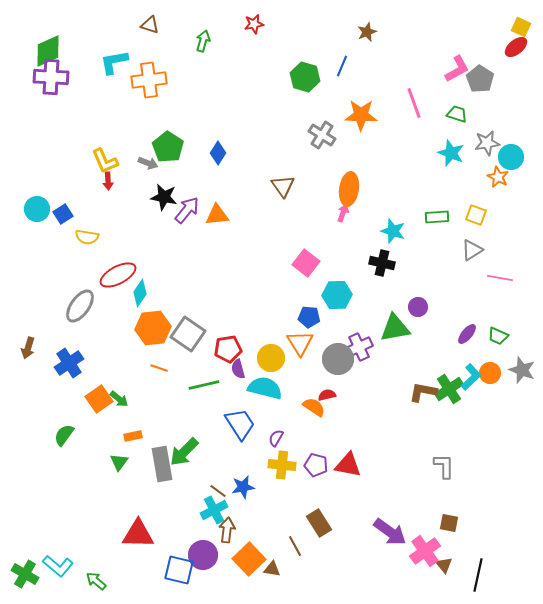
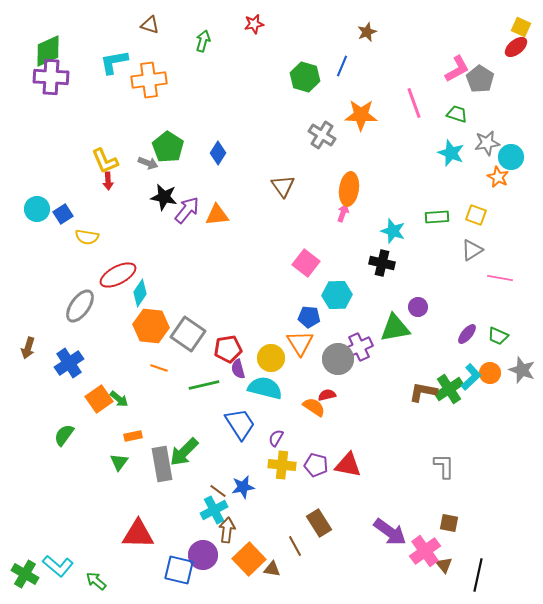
orange hexagon at (153, 328): moved 2 px left, 2 px up; rotated 12 degrees clockwise
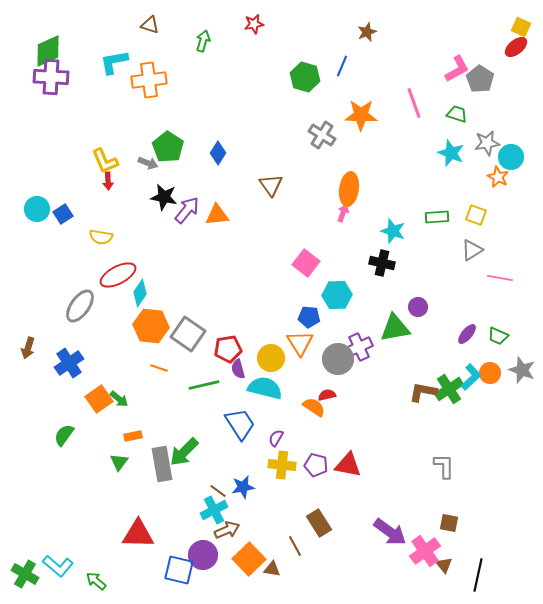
brown triangle at (283, 186): moved 12 px left, 1 px up
yellow semicircle at (87, 237): moved 14 px right
brown arrow at (227, 530): rotated 60 degrees clockwise
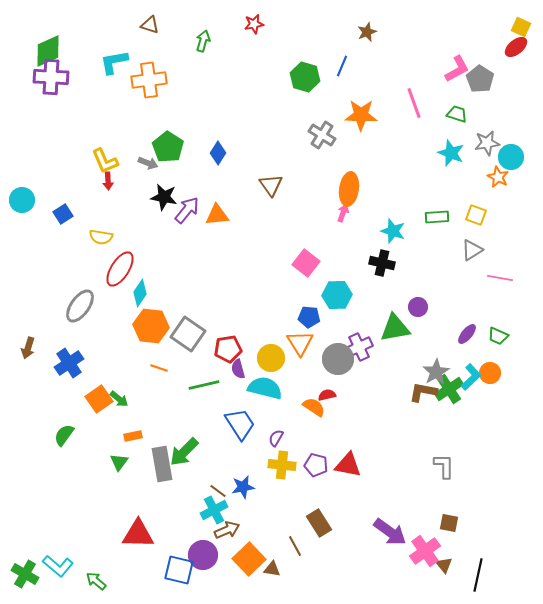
cyan circle at (37, 209): moved 15 px left, 9 px up
red ellipse at (118, 275): moved 2 px right, 6 px up; rotated 30 degrees counterclockwise
gray star at (522, 370): moved 86 px left, 2 px down; rotated 20 degrees clockwise
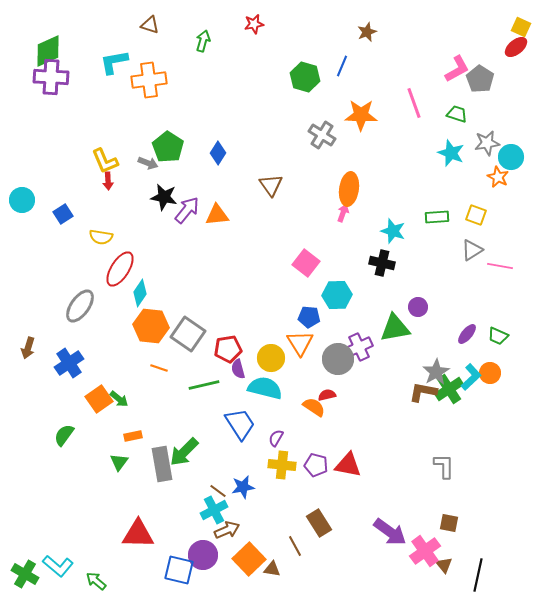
pink line at (500, 278): moved 12 px up
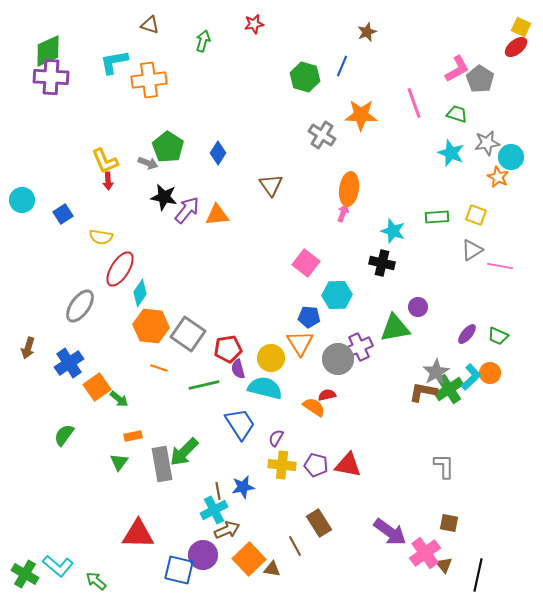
orange square at (99, 399): moved 2 px left, 12 px up
brown line at (218, 491): rotated 42 degrees clockwise
pink cross at (425, 551): moved 2 px down
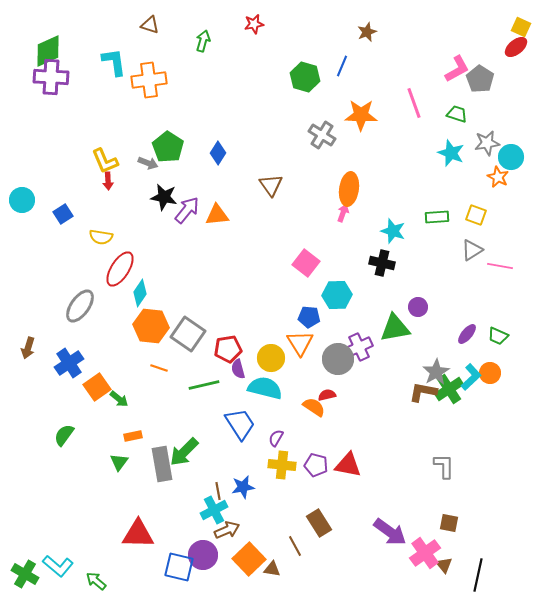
cyan L-shape at (114, 62): rotated 92 degrees clockwise
blue square at (179, 570): moved 3 px up
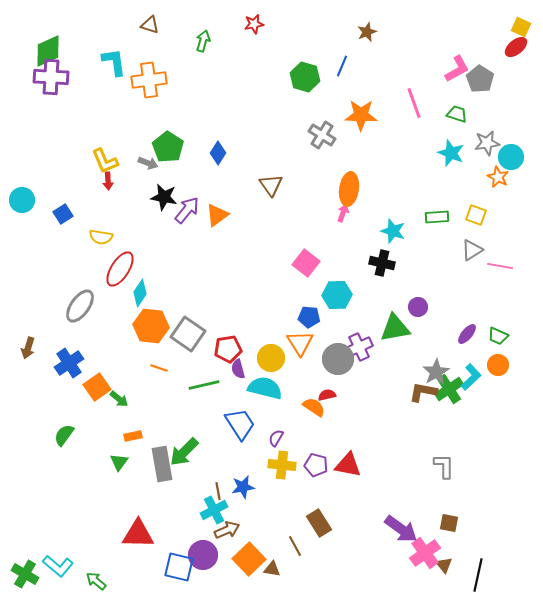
orange triangle at (217, 215): rotated 30 degrees counterclockwise
orange circle at (490, 373): moved 8 px right, 8 px up
purple arrow at (390, 532): moved 11 px right, 3 px up
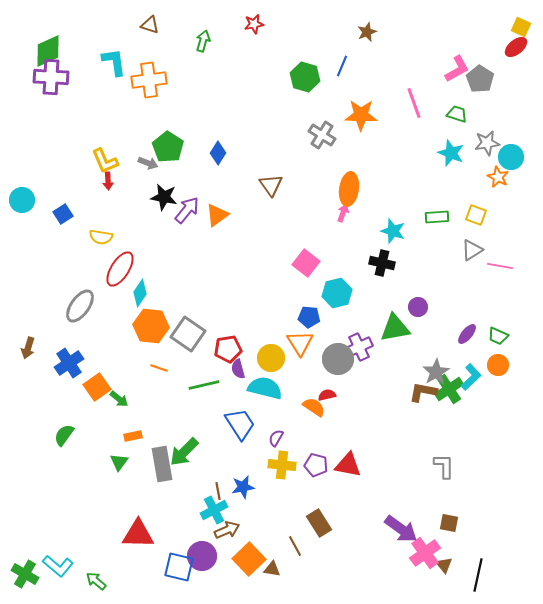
cyan hexagon at (337, 295): moved 2 px up; rotated 12 degrees counterclockwise
purple circle at (203, 555): moved 1 px left, 1 px down
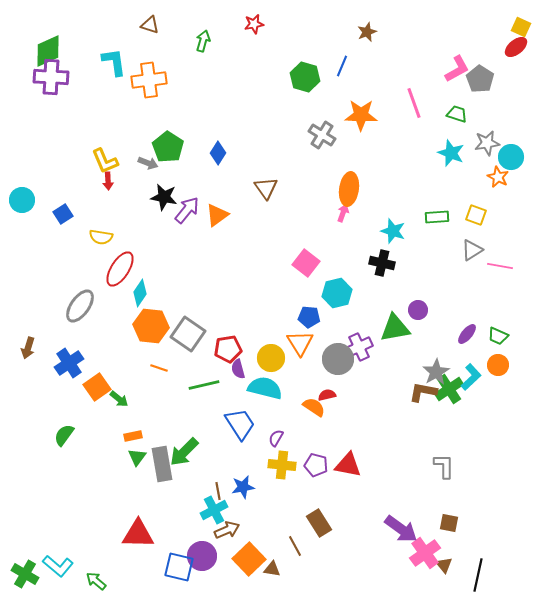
brown triangle at (271, 185): moved 5 px left, 3 px down
purple circle at (418, 307): moved 3 px down
green triangle at (119, 462): moved 18 px right, 5 px up
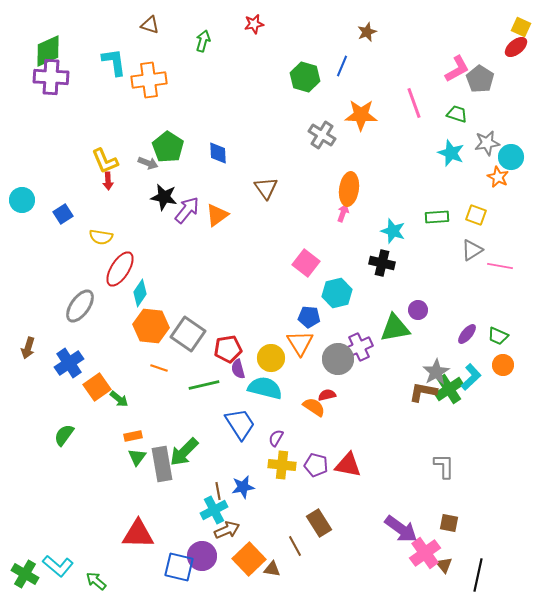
blue diamond at (218, 153): rotated 35 degrees counterclockwise
orange circle at (498, 365): moved 5 px right
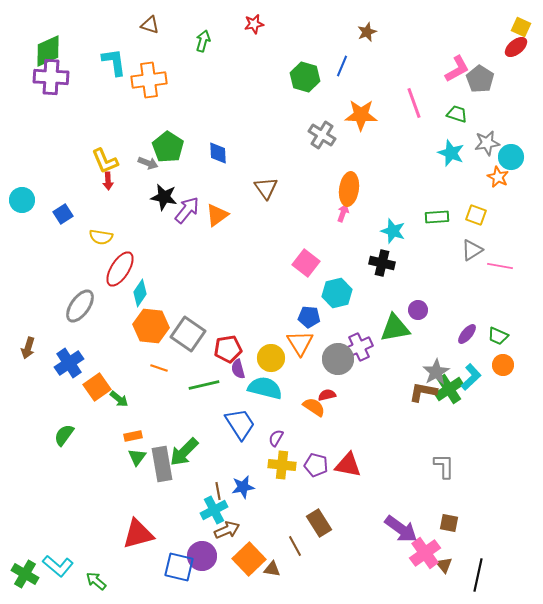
red triangle at (138, 534): rotated 16 degrees counterclockwise
